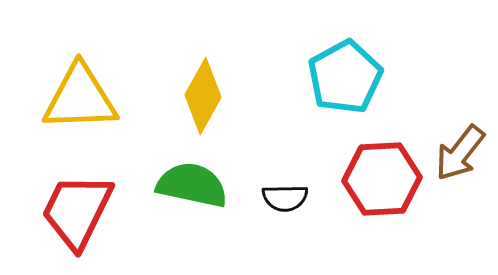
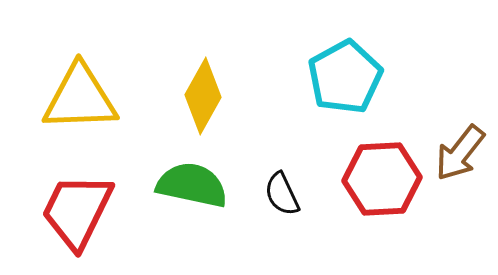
black semicircle: moved 3 px left, 4 px up; rotated 66 degrees clockwise
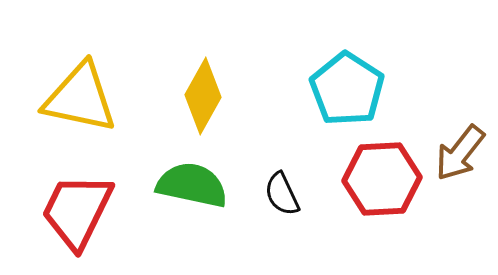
cyan pentagon: moved 2 px right, 12 px down; rotated 10 degrees counterclockwise
yellow triangle: rotated 14 degrees clockwise
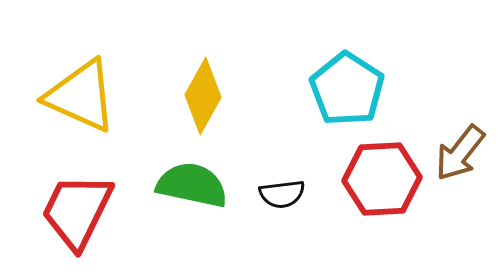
yellow triangle: moved 1 px right, 2 px up; rotated 12 degrees clockwise
black semicircle: rotated 72 degrees counterclockwise
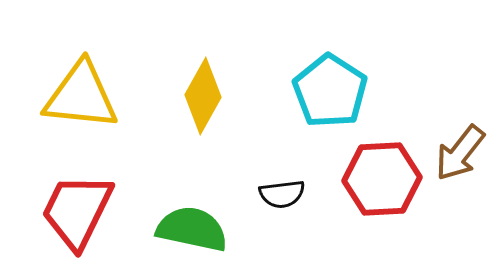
cyan pentagon: moved 17 px left, 2 px down
yellow triangle: rotated 18 degrees counterclockwise
green semicircle: moved 44 px down
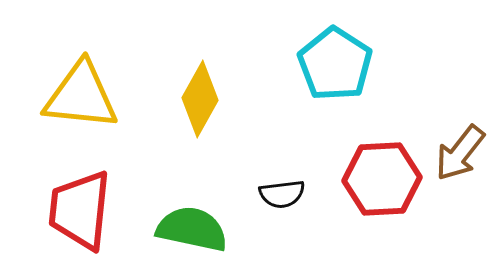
cyan pentagon: moved 5 px right, 27 px up
yellow diamond: moved 3 px left, 3 px down
red trapezoid: moved 3 px right, 1 px up; rotated 20 degrees counterclockwise
